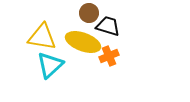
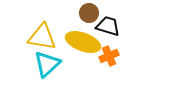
cyan triangle: moved 3 px left, 1 px up
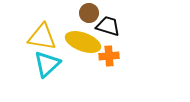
orange cross: rotated 18 degrees clockwise
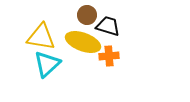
brown circle: moved 2 px left, 2 px down
yellow triangle: moved 1 px left
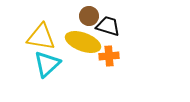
brown circle: moved 2 px right, 1 px down
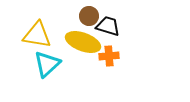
yellow triangle: moved 4 px left, 2 px up
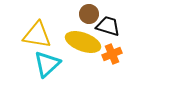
brown circle: moved 2 px up
orange cross: moved 3 px right, 2 px up; rotated 18 degrees counterclockwise
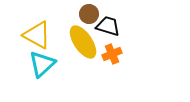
yellow triangle: rotated 20 degrees clockwise
yellow ellipse: rotated 36 degrees clockwise
cyan triangle: moved 5 px left
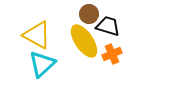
yellow ellipse: moved 1 px right, 1 px up
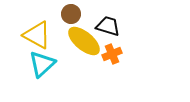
brown circle: moved 18 px left
yellow ellipse: rotated 16 degrees counterclockwise
